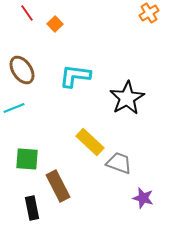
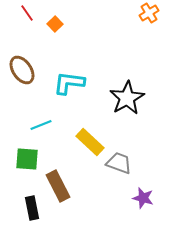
cyan L-shape: moved 6 px left, 7 px down
cyan line: moved 27 px right, 17 px down
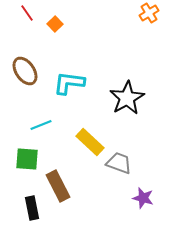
brown ellipse: moved 3 px right, 1 px down
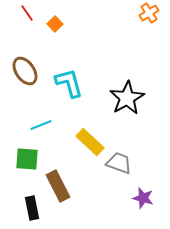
cyan L-shape: rotated 68 degrees clockwise
